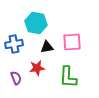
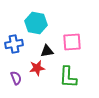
black triangle: moved 4 px down
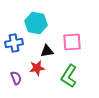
blue cross: moved 1 px up
green L-shape: moved 1 px right, 1 px up; rotated 30 degrees clockwise
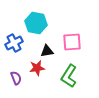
blue cross: rotated 18 degrees counterclockwise
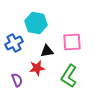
purple semicircle: moved 1 px right, 2 px down
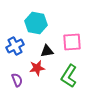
blue cross: moved 1 px right, 3 px down
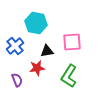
blue cross: rotated 12 degrees counterclockwise
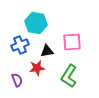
blue cross: moved 5 px right, 1 px up; rotated 18 degrees clockwise
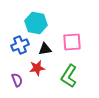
black triangle: moved 2 px left, 2 px up
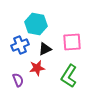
cyan hexagon: moved 1 px down
black triangle: rotated 16 degrees counterclockwise
purple semicircle: moved 1 px right
